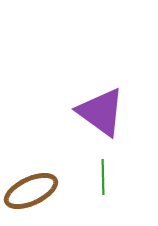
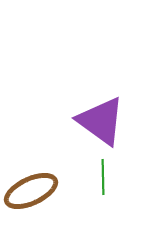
purple triangle: moved 9 px down
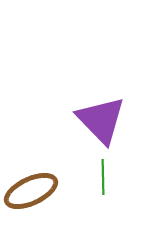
purple triangle: moved 1 px up; rotated 10 degrees clockwise
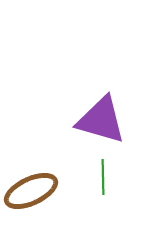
purple triangle: rotated 30 degrees counterclockwise
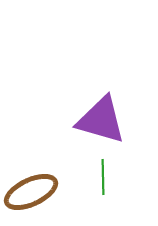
brown ellipse: moved 1 px down
